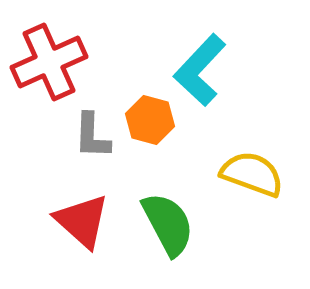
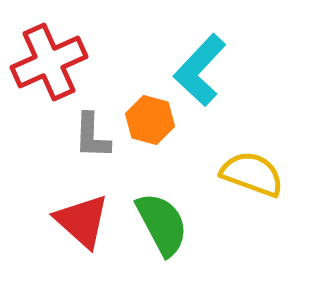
green semicircle: moved 6 px left
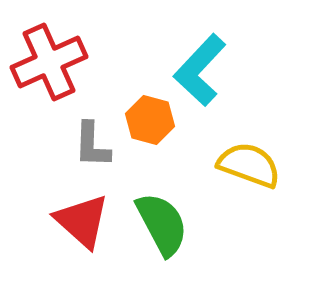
gray L-shape: moved 9 px down
yellow semicircle: moved 3 px left, 9 px up
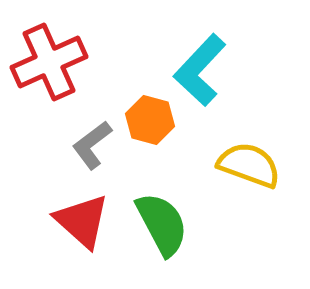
gray L-shape: rotated 51 degrees clockwise
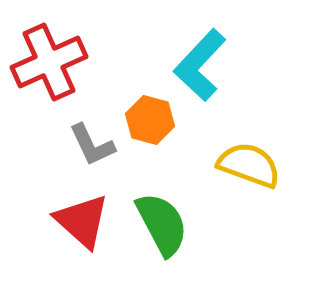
cyan L-shape: moved 5 px up
gray L-shape: rotated 78 degrees counterclockwise
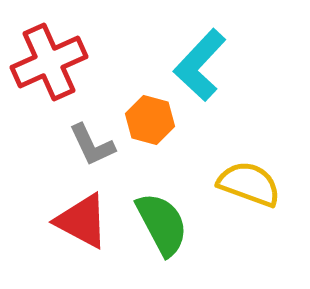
yellow semicircle: moved 19 px down
red triangle: rotated 14 degrees counterclockwise
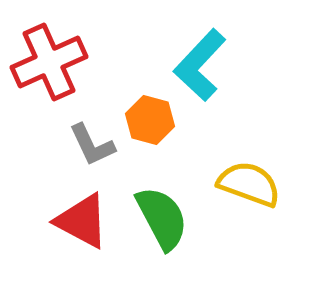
green semicircle: moved 6 px up
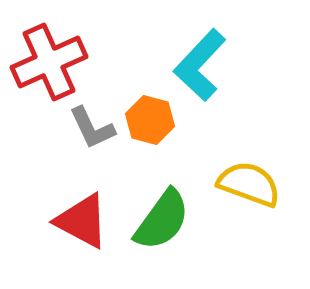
gray L-shape: moved 17 px up
green semicircle: moved 2 px down; rotated 64 degrees clockwise
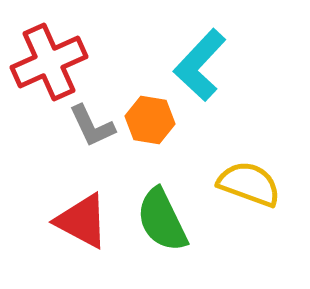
orange hexagon: rotated 6 degrees counterclockwise
gray L-shape: moved 2 px up
green semicircle: rotated 118 degrees clockwise
